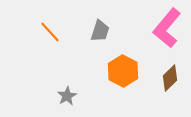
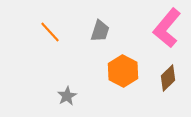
brown diamond: moved 2 px left
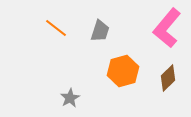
orange line: moved 6 px right, 4 px up; rotated 10 degrees counterclockwise
orange hexagon: rotated 16 degrees clockwise
gray star: moved 3 px right, 2 px down
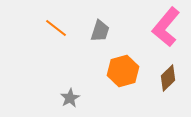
pink L-shape: moved 1 px left, 1 px up
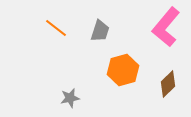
orange hexagon: moved 1 px up
brown diamond: moved 6 px down
gray star: rotated 18 degrees clockwise
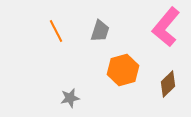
orange line: moved 3 px down; rotated 25 degrees clockwise
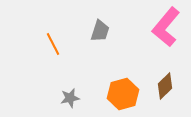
orange line: moved 3 px left, 13 px down
orange hexagon: moved 24 px down
brown diamond: moved 3 px left, 2 px down
